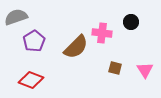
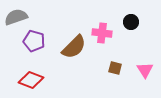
purple pentagon: rotated 25 degrees counterclockwise
brown semicircle: moved 2 px left
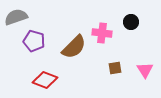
brown square: rotated 24 degrees counterclockwise
red diamond: moved 14 px right
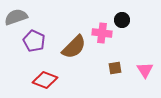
black circle: moved 9 px left, 2 px up
purple pentagon: rotated 10 degrees clockwise
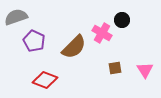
pink cross: rotated 24 degrees clockwise
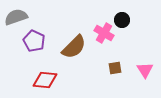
pink cross: moved 2 px right
red diamond: rotated 15 degrees counterclockwise
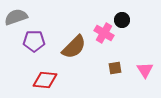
purple pentagon: rotated 25 degrees counterclockwise
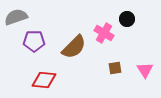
black circle: moved 5 px right, 1 px up
red diamond: moved 1 px left
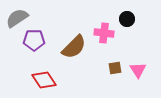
gray semicircle: moved 1 px right, 1 px down; rotated 15 degrees counterclockwise
pink cross: rotated 24 degrees counterclockwise
purple pentagon: moved 1 px up
pink triangle: moved 7 px left
red diamond: rotated 50 degrees clockwise
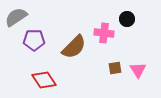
gray semicircle: moved 1 px left, 1 px up
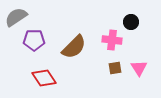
black circle: moved 4 px right, 3 px down
pink cross: moved 8 px right, 7 px down
pink triangle: moved 1 px right, 2 px up
red diamond: moved 2 px up
